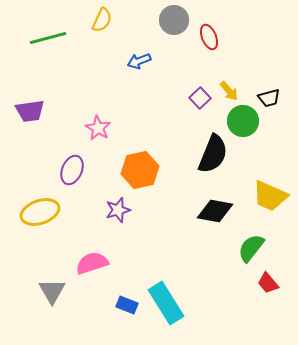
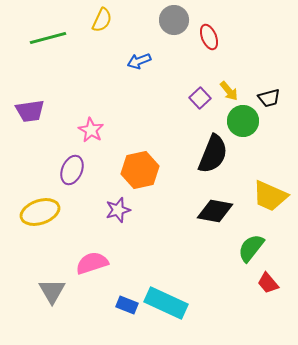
pink star: moved 7 px left, 2 px down
cyan rectangle: rotated 33 degrees counterclockwise
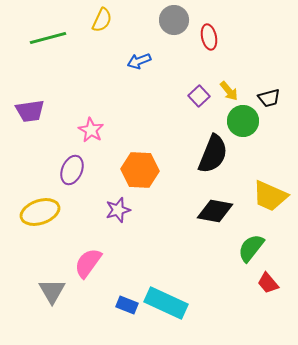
red ellipse: rotated 10 degrees clockwise
purple square: moved 1 px left, 2 px up
orange hexagon: rotated 15 degrees clockwise
pink semicircle: moved 4 px left; rotated 36 degrees counterclockwise
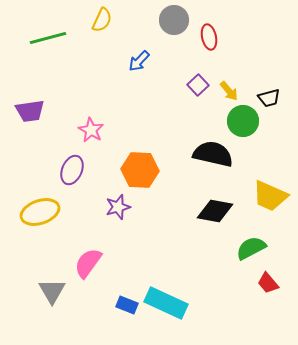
blue arrow: rotated 25 degrees counterclockwise
purple square: moved 1 px left, 11 px up
black semicircle: rotated 99 degrees counterclockwise
purple star: moved 3 px up
green semicircle: rotated 24 degrees clockwise
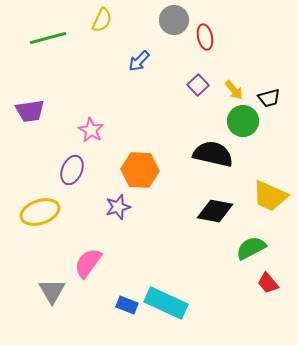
red ellipse: moved 4 px left
yellow arrow: moved 5 px right, 1 px up
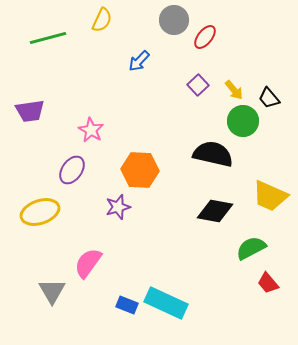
red ellipse: rotated 50 degrees clockwise
black trapezoid: rotated 65 degrees clockwise
purple ellipse: rotated 12 degrees clockwise
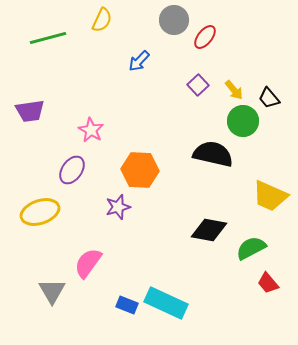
black diamond: moved 6 px left, 19 px down
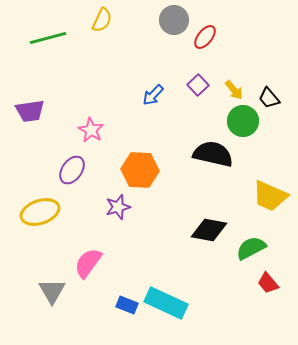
blue arrow: moved 14 px right, 34 px down
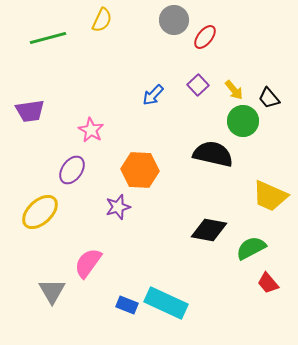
yellow ellipse: rotated 24 degrees counterclockwise
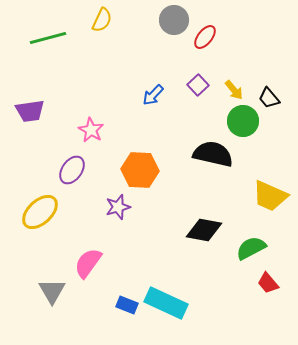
black diamond: moved 5 px left
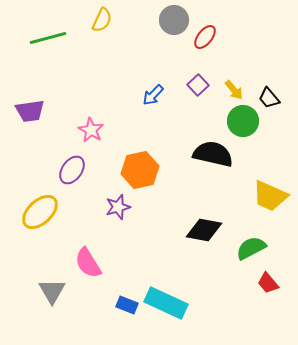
orange hexagon: rotated 15 degrees counterclockwise
pink semicircle: rotated 68 degrees counterclockwise
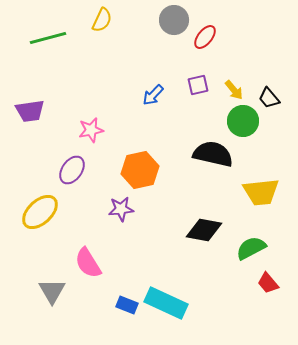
purple square: rotated 30 degrees clockwise
pink star: rotated 30 degrees clockwise
yellow trapezoid: moved 9 px left, 4 px up; rotated 30 degrees counterclockwise
purple star: moved 3 px right, 2 px down; rotated 10 degrees clockwise
